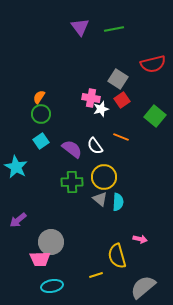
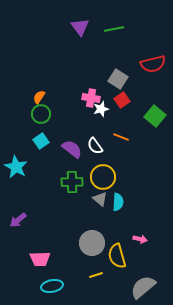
yellow circle: moved 1 px left
gray circle: moved 41 px right, 1 px down
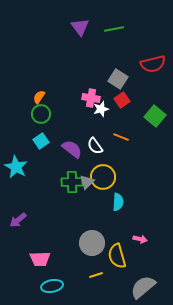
gray triangle: moved 13 px left, 17 px up; rotated 35 degrees clockwise
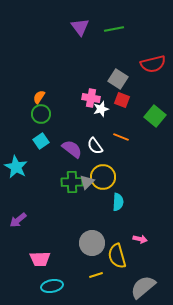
red square: rotated 35 degrees counterclockwise
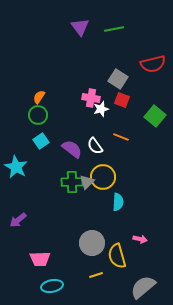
green circle: moved 3 px left, 1 px down
